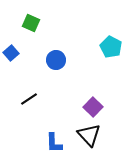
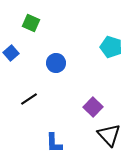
cyan pentagon: rotated 10 degrees counterclockwise
blue circle: moved 3 px down
black triangle: moved 20 px right
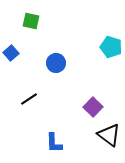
green square: moved 2 px up; rotated 12 degrees counterclockwise
black triangle: rotated 10 degrees counterclockwise
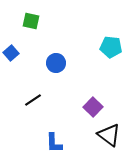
cyan pentagon: rotated 10 degrees counterclockwise
black line: moved 4 px right, 1 px down
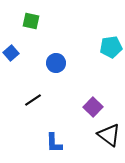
cyan pentagon: rotated 15 degrees counterclockwise
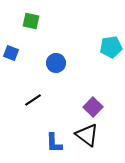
blue square: rotated 28 degrees counterclockwise
black triangle: moved 22 px left
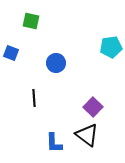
black line: moved 1 px right, 2 px up; rotated 60 degrees counterclockwise
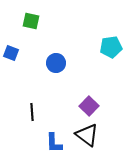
black line: moved 2 px left, 14 px down
purple square: moved 4 px left, 1 px up
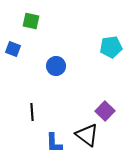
blue square: moved 2 px right, 4 px up
blue circle: moved 3 px down
purple square: moved 16 px right, 5 px down
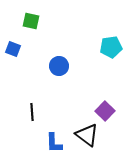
blue circle: moved 3 px right
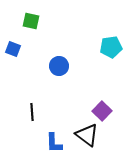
purple square: moved 3 px left
